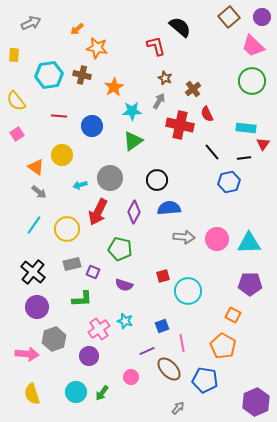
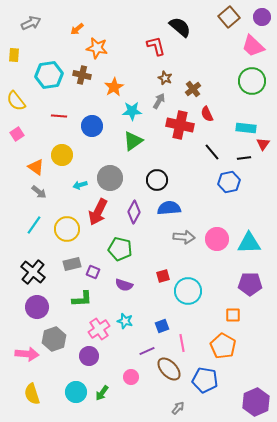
orange square at (233, 315): rotated 28 degrees counterclockwise
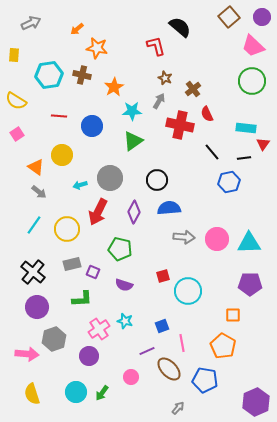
yellow semicircle at (16, 101): rotated 20 degrees counterclockwise
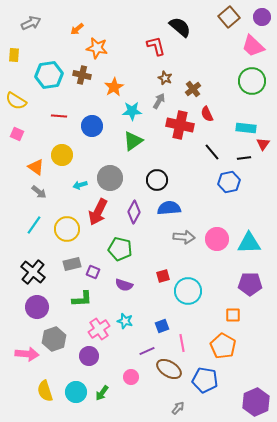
pink square at (17, 134): rotated 32 degrees counterclockwise
brown ellipse at (169, 369): rotated 15 degrees counterclockwise
yellow semicircle at (32, 394): moved 13 px right, 3 px up
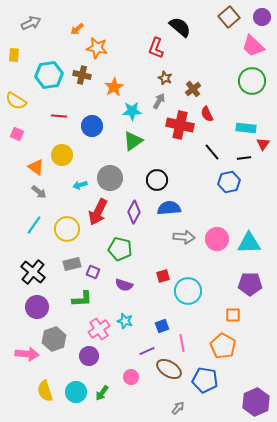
red L-shape at (156, 46): moved 2 px down; rotated 145 degrees counterclockwise
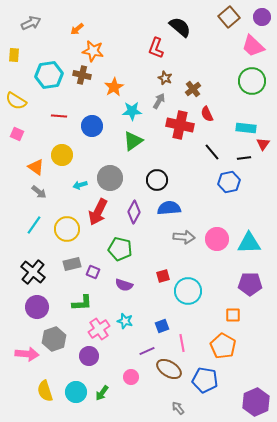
orange star at (97, 48): moved 4 px left, 3 px down
green L-shape at (82, 299): moved 4 px down
gray arrow at (178, 408): rotated 80 degrees counterclockwise
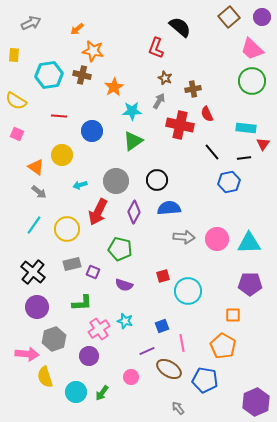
pink trapezoid at (253, 46): moved 1 px left, 3 px down
brown cross at (193, 89): rotated 28 degrees clockwise
blue circle at (92, 126): moved 5 px down
gray circle at (110, 178): moved 6 px right, 3 px down
yellow semicircle at (45, 391): moved 14 px up
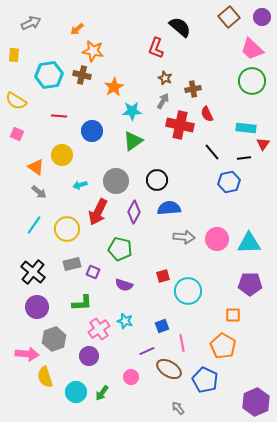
gray arrow at (159, 101): moved 4 px right
blue pentagon at (205, 380): rotated 15 degrees clockwise
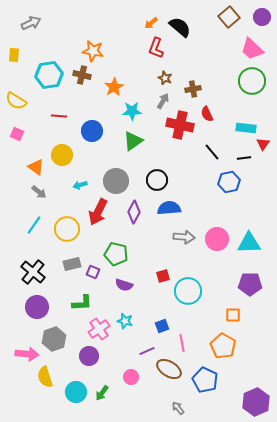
orange arrow at (77, 29): moved 74 px right, 6 px up
green pentagon at (120, 249): moved 4 px left, 5 px down
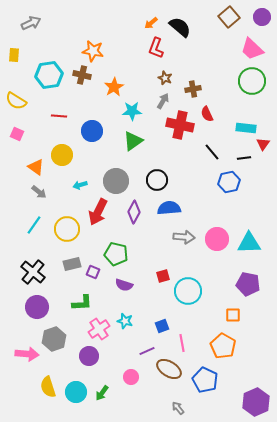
purple pentagon at (250, 284): moved 2 px left; rotated 10 degrees clockwise
yellow semicircle at (45, 377): moved 3 px right, 10 px down
